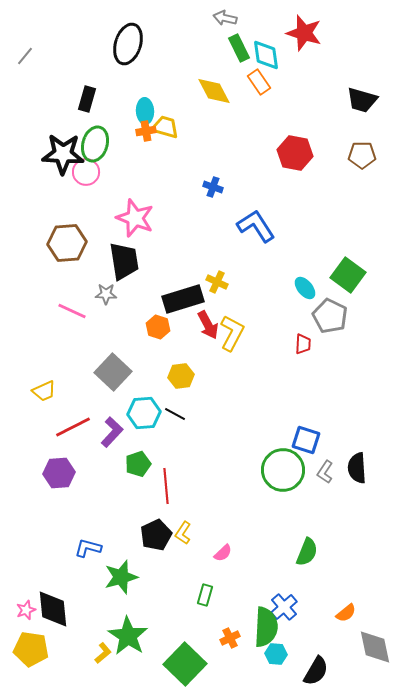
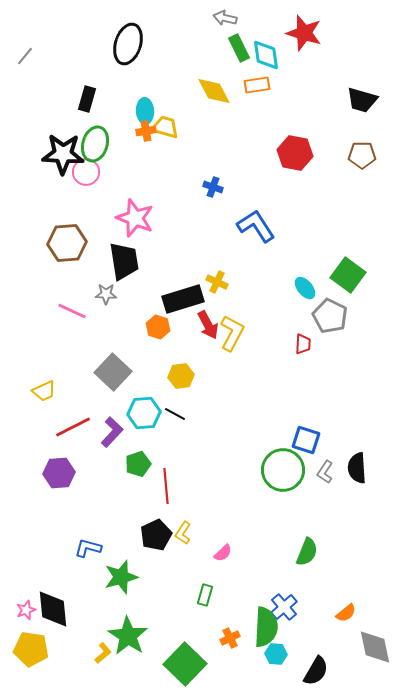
orange rectangle at (259, 82): moved 2 px left, 3 px down; rotated 65 degrees counterclockwise
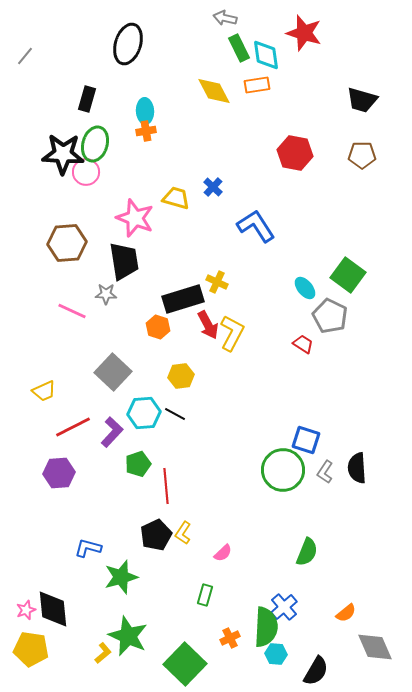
yellow trapezoid at (165, 127): moved 11 px right, 71 px down
blue cross at (213, 187): rotated 24 degrees clockwise
red trapezoid at (303, 344): rotated 60 degrees counterclockwise
green star at (128, 636): rotated 9 degrees counterclockwise
gray diamond at (375, 647): rotated 12 degrees counterclockwise
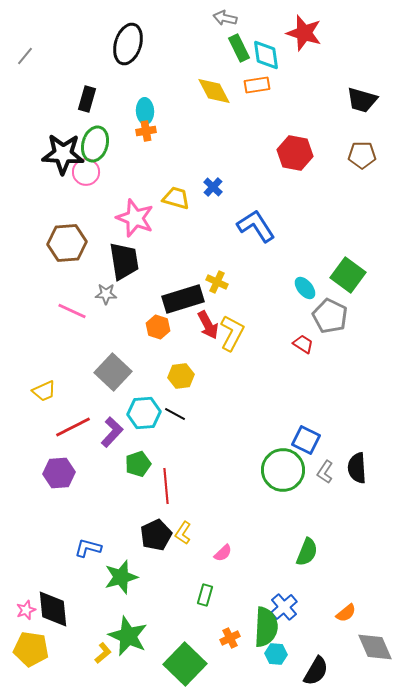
blue square at (306, 440): rotated 8 degrees clockwise
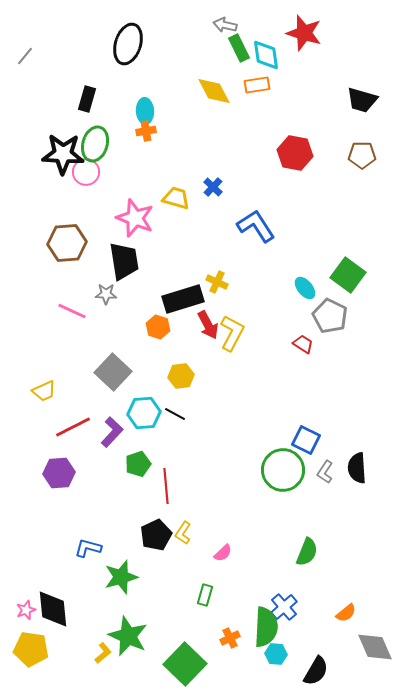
gray arrow at (225, 18): moved 7 px down
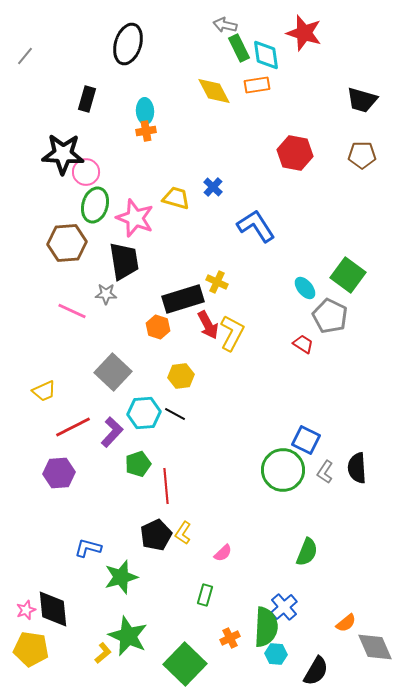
green ellipse at (95, 144): moved 61 px down
orange semicircle at (346, 613): moved 10 px down
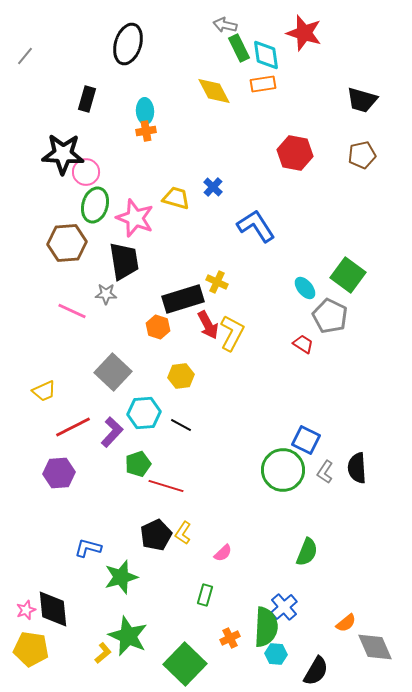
orange rectangle at (257, 85): moved 6 px right, 1 px up
brown pentagon at (362, 155): rotated 12 degrees counterclockwise
black line at (175, 414): moved 6 px right, 11 px down
red line at (166, 486): rotated 68 degrees counterclockwise
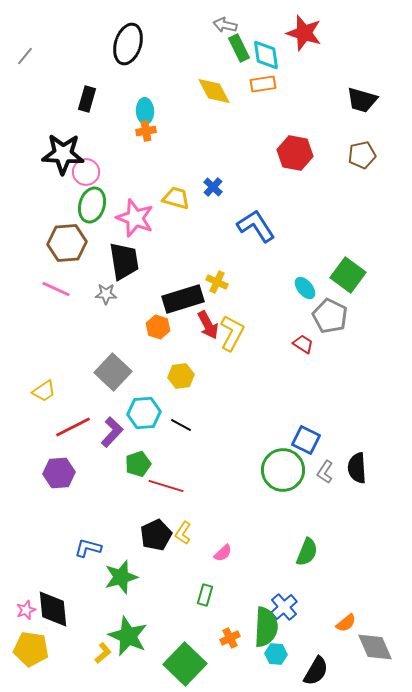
green ellipse at (95, 205): moved 3 px left
pink line at (72, 311): moved 16 px left, 22 px up
yellow trapezoid at (44, 391): rotated 10 degrees counterclockwise
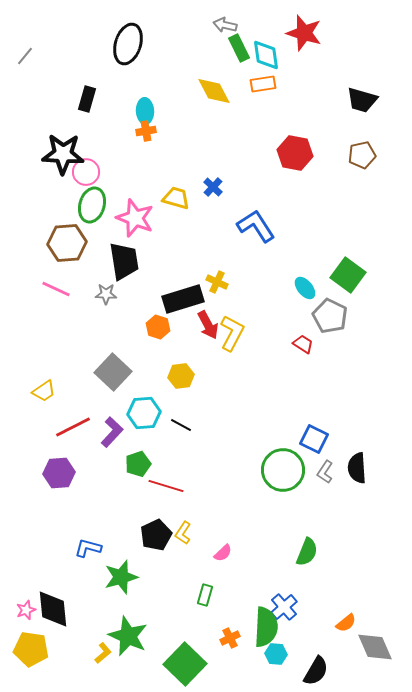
blue square at (306, 440): moved 8 px right, 1 px up
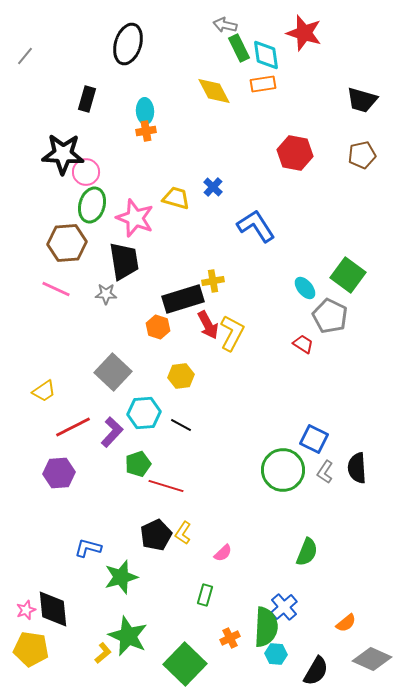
yellow cross at (217, 282): moved 4 px left, 1 px up; rotated 35 degrees counterclockwise
gray diamond at (375, 647): moved 3 px left, 12 px down; rotated 42 degrees counterclockwise
